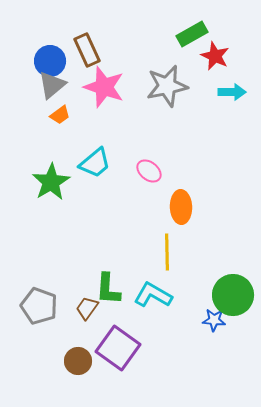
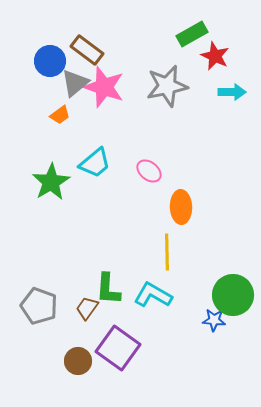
brown rectangle: rotated 28 degrees counterclockwise
gray triangle: moved 23 px right, 2 px up
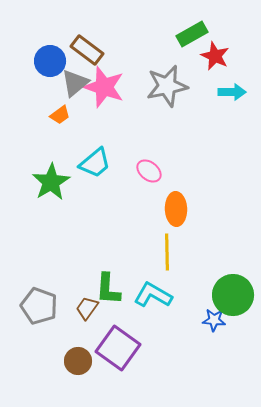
orange ellipse: moved 5 px left, 2 px down
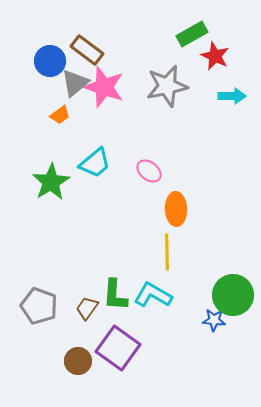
cyan arrow: moved 4 px down
green L-shape: moved 7 px right, 6 px down
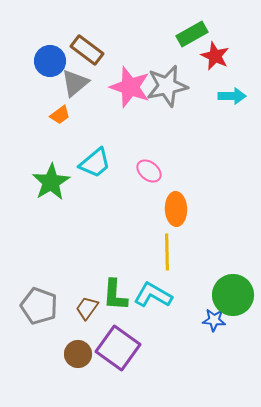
pink star: moved 26 px right
brown circle: moved 7 px up
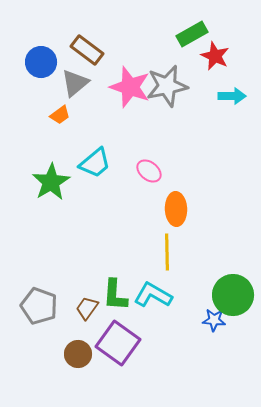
blue circle: moved 9 px left, 1 px down
purple square: moved 5 px up
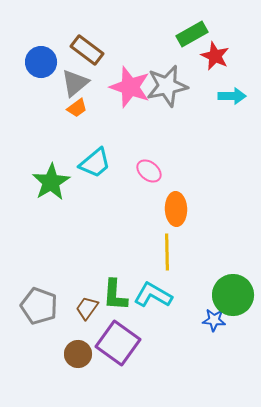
orange trapezoid: moved 17 px right, 7 px up
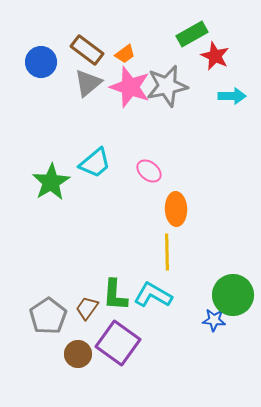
gray triangle: moved 13 px right
orange trapezoid: moved 48 px right, 54 px up
gray pentagon: moved 9 px right, 10 px down; rotated 18 degrees clockwise
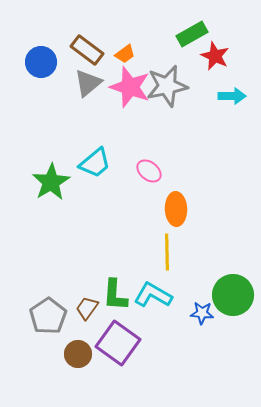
blue star: moved 12 px left, 7 px up
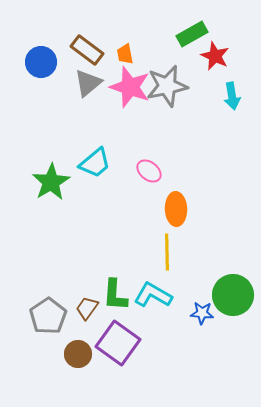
orange trapezoid: rotated 115 degrees clockwise
cyan arrow: rotated 80 degrees clockwise
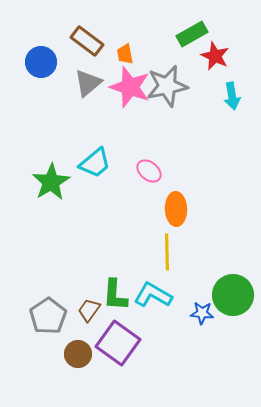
brown rectangle: moved 9 px up
brown trapezoid: moved 2 px right, 2 px down
